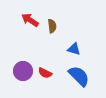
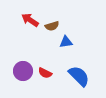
brown semicircle: rotated 80 degrees clockwise
blue triangle: moved 8 px left, 7 px up; rotated 24 degrees counterclockwise
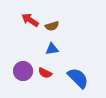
blue triangle: moved 14 px left, 7 px down
blue semicircle: moved 1 px left, 2 px down
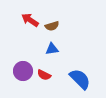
red semicircle: moved 1 px left, 2 px down
blue semicircle: moved 2 px right, 1 px down
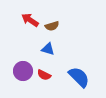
blue triangle: moved 4 px left; rotated 24 degrees clockwise
blue semicircle: moved 1 px left, 2 px up
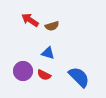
blue triangle: moved 4 px down
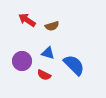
red arrow: moved 3 px left
purple circle: moved 1 px left, 10 px up
blue semicircle: moved 5 px left, 12 px up
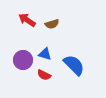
brown semicircle: moved 2 px up
blue triangle: moved 3 px left, 1 px down
purple circle: moved 1 px right, 1 px up
